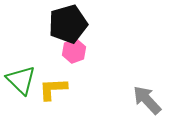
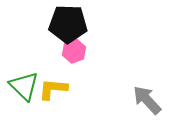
black pentagon: rotated 18 degrees clockwise
green triangle: moved 3 px right, 6 px down
yellow L-shape: rotated 8 degrees clockwise
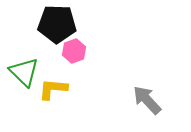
black pentagon: moved 11 px left
green triangle: moved 14 px up
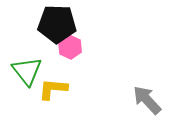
pink hexagon: moved 4 px left, 4 px up; rotated 15 degrees counterclockwise
green triangle: moved 3 px right, 1 px up; rotated 8 degrees clockwise
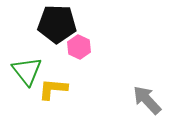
pink hexagon: moved 9 px right
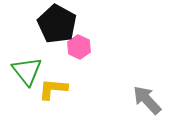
black pentagon: rotated 27 degrees clockwise
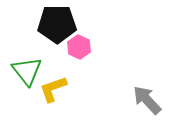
black pentagon: rotated 30 degrees counterclockwise
yellow L-shape: rotated 24 degrees counterclockwise
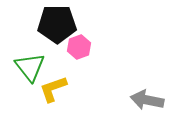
pink hexagon: rotated 15 degrees clockwise
green triangle: moved 3 px right, 4 px up
gray arrow: rotated 36 degrees counterclockwise
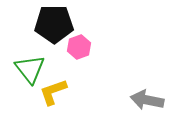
black pentagon: moved 3 px left
green triangle: moved 2 px down
yellow L-shape: moved 3 px down
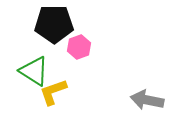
green triangle: moved 4 px right, 2 px down; rotated 20 degrees counterclockwise
